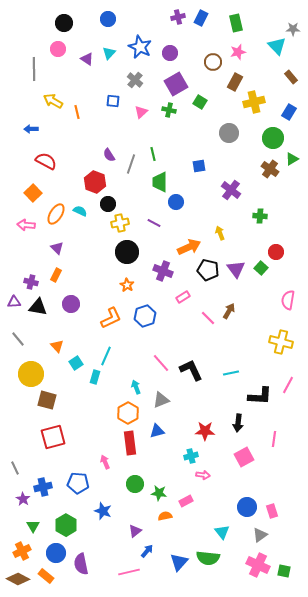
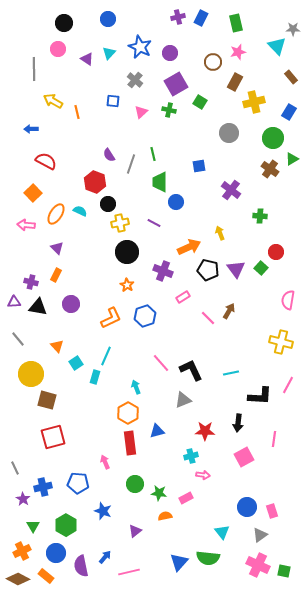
gray triangle at (161, 400): moved 22 px right
pink rectangle at (186, 501): moved 3 px up
blue arrow at (147, 551): moved 42 px left, 6 px down
purple semicircle at (81, 564): moved 2 px down
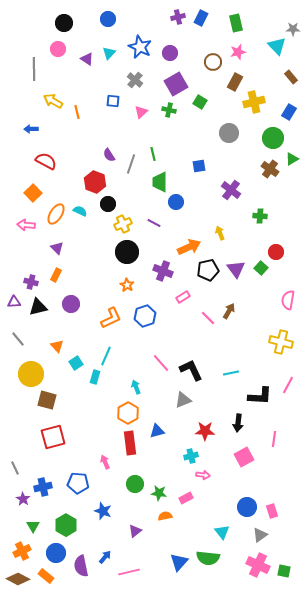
yellow cross at (120, 223): moved 3 px right, 1 px down; rotated 12 degrees counterclockwise
black pentagon at (208, 270): rotated 25 degrees counterclockwise
black triangle at (38, 307): rotated 24 degrees counterclockwise
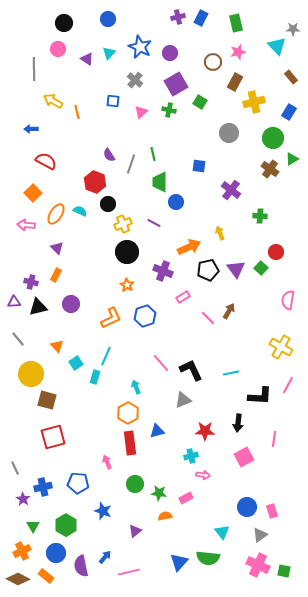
blue square at (199, 166): rotated 16 degrees clockwise
yellow cross at (281, 342): moved 5 px down; rotated 15 degrees clockwise
pink arrow at (105, 462): moved 2 px right
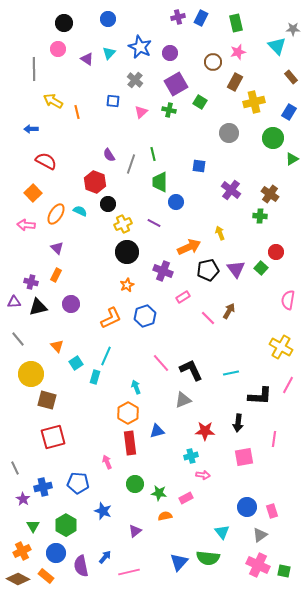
brown cross at (270, 169): moved 25 px down
orange star at (127, 285): rotated 16 degrees clockwise
pink square at (244, 457): rotated 18 degrees clockwise
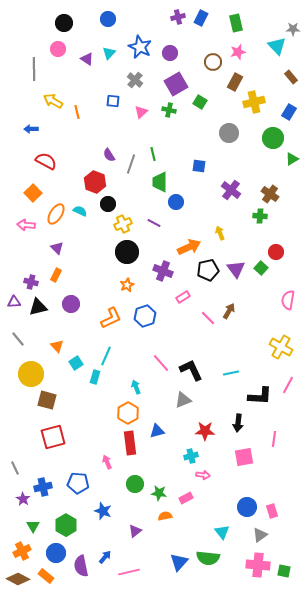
pink cross at (258, 565): rotated 20 degrees counterclockwise
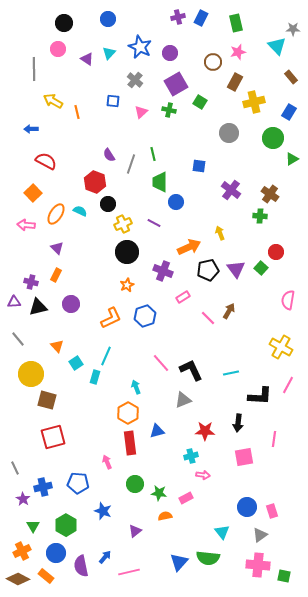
green square at (284, 571): moved 5 px down
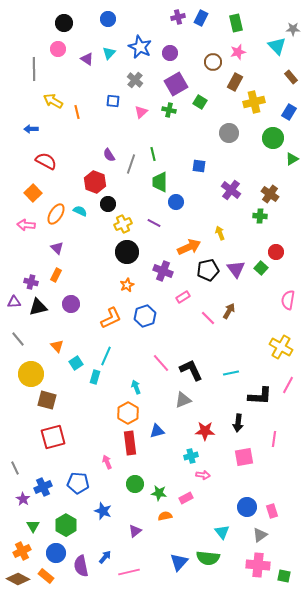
blue cross at (43, 487): rotated 12 degrees counterclockwise
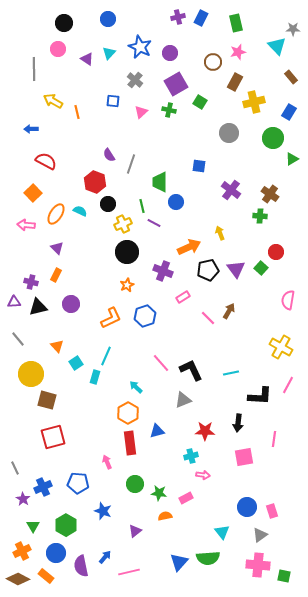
green line at (153, 154): moved 11 px left, 52 px down
cyan arrow at (136, 387): rotated 24 degrees counterclockwise
green semicircle at (208, 558): rotated 10 degrees counterclockwise
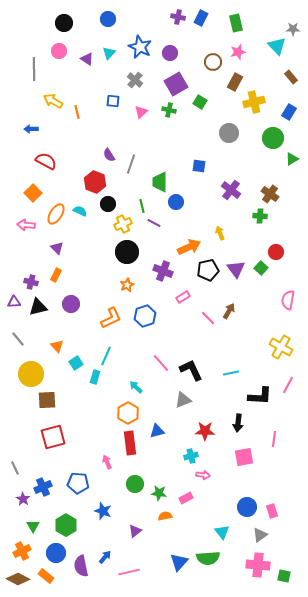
purple cross at (178, 17): rotated 24 degrees clockwise
pink circle at (58, 49): moved 1 px right, 2 px down
brown square at (47, 400): rotated 18 degrees counterclockwise
